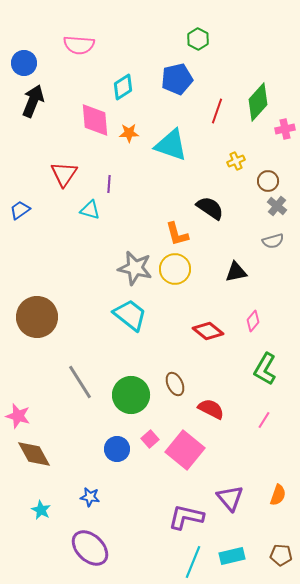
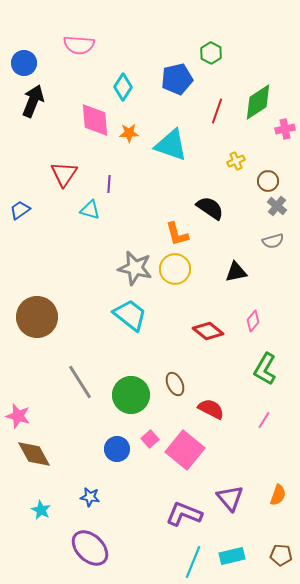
green hexagon at (198, 39): moved 13 px right, 14 px down
cyan diamond at (123, 87): rotated 24 degrees counterclockwise
green diamond at (258, 102): rotated 15 degrees clockwise
purple L-shape at (186, 517): moved 2 px left, 3 px up; rotated 9 degrees clockwise
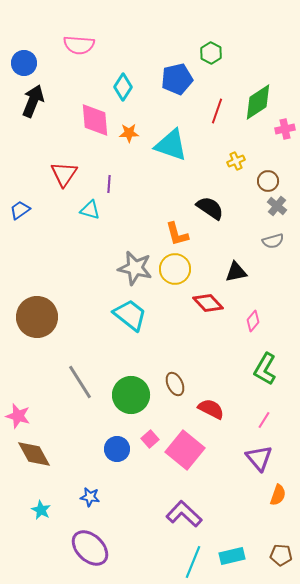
red diamond at (208, 331): moved 28 px up; rotated 8 degrees clockwise
purple triangle at (230, 498): moved 29 px right, 40 px up
purple L-shape at (184, 514): rotated 21 degrees clockwise
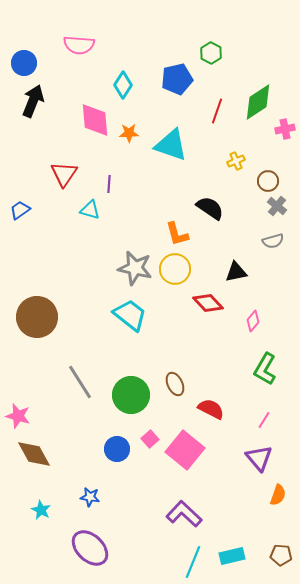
cyan diamond at (123, 87): moved 2 px up
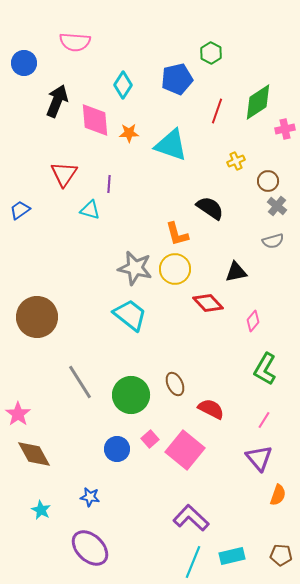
pink semicircle at (79, 45): moved 4 px left, 3 px up
black arrow at (33, 101): moved 24 px right
pink star at (18, 416): moved 2 px up; rotated 20 degrees clockwise
purple L-shape at (184, 514): moved 7 px right, 4 px down
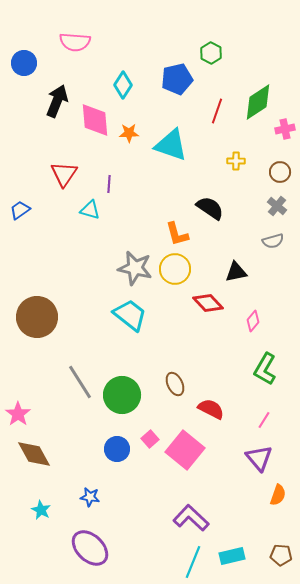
yellow cross at (236, 161): rotated 24 degrees clockwise
brown circle at (268, 181): moved 12 px right, 9 px up
green circle at (131, 395): moved 9 px left
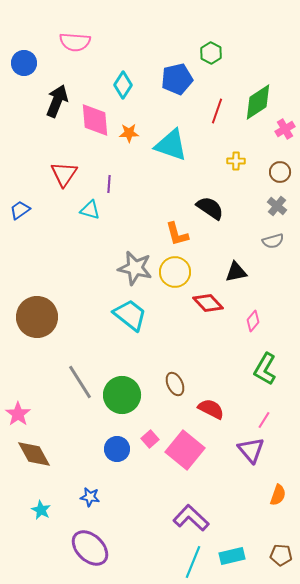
pink cross at (285, 129): rotated 18 degrees counterclockwise
yellow circle at (175, 269): moved 3 px down
purple triangle at (259, 458): moved 8 px left, 8 px up
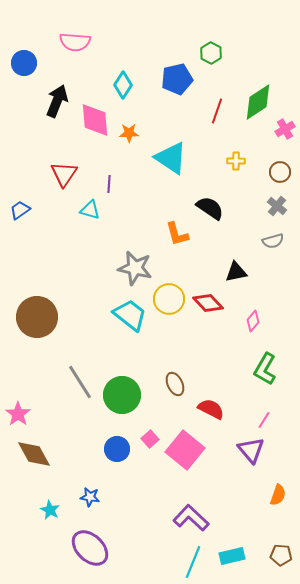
cyan triangle at (171, 145): moved 13 px down; rotated 15 degrees clockwise
yellow circle at (175, 272): moved 6 px left, 27 px down
cyan star at (41, 510): moved 9 px right
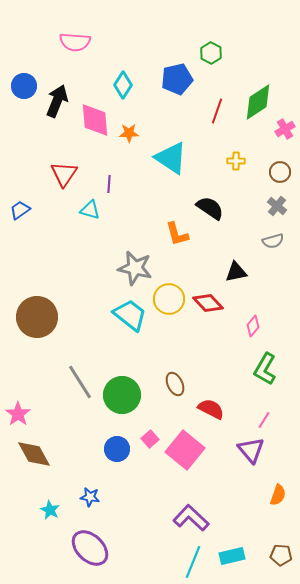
blue circle at (24, 63): moved 23 px down
pink diamond at (253, 321): moved 5 px down
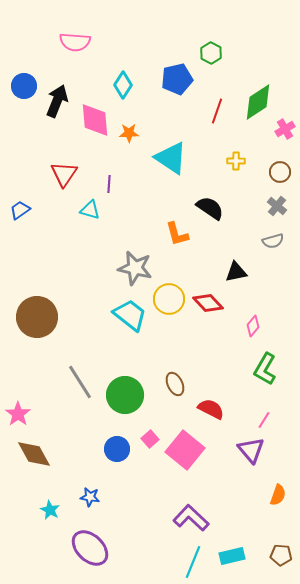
green circle at (122, 395): moved 3 px right
